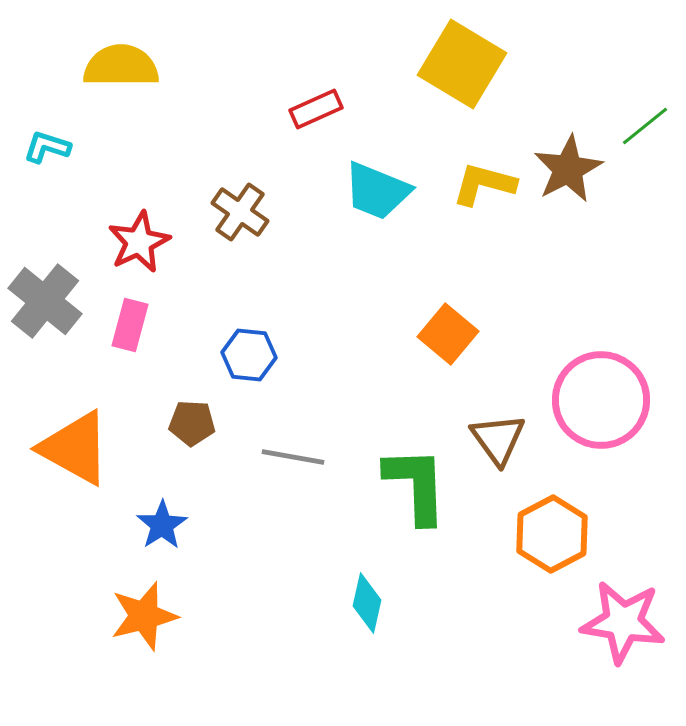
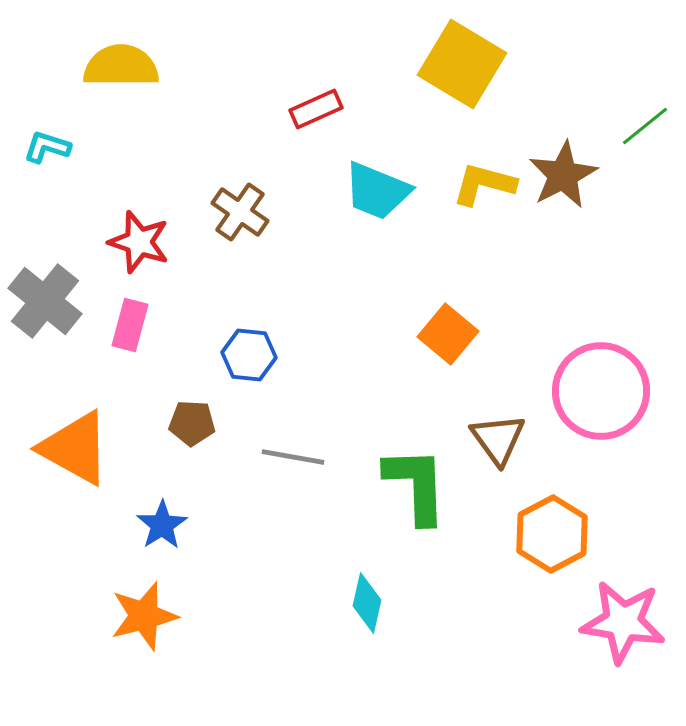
brown star: moved 5 px left, 6 px down
red star: rotated 28 degrees counterclockwise
pink circle: moved 9 px up
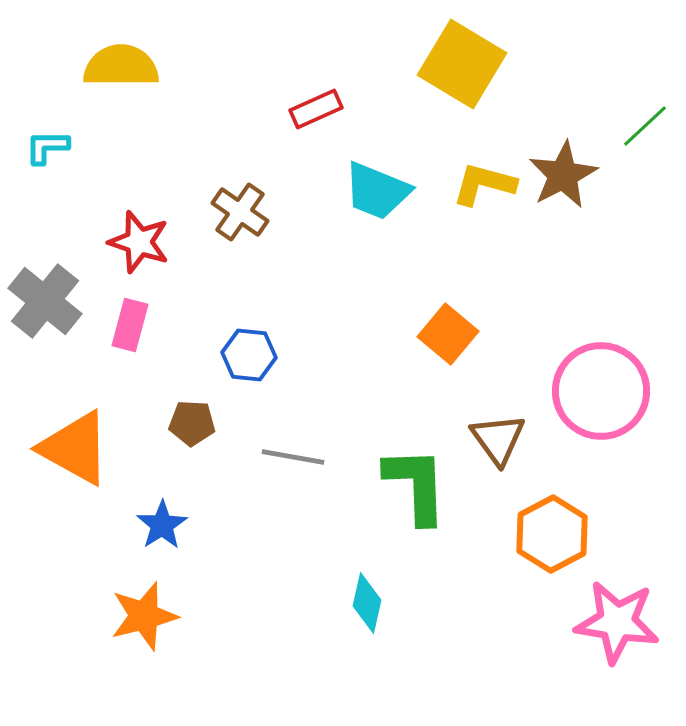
green line: rotated 4 degrees counterclockwise
cyan L-shape: rotated 18 degrees counterclockwise
pink star: moved 6 px left
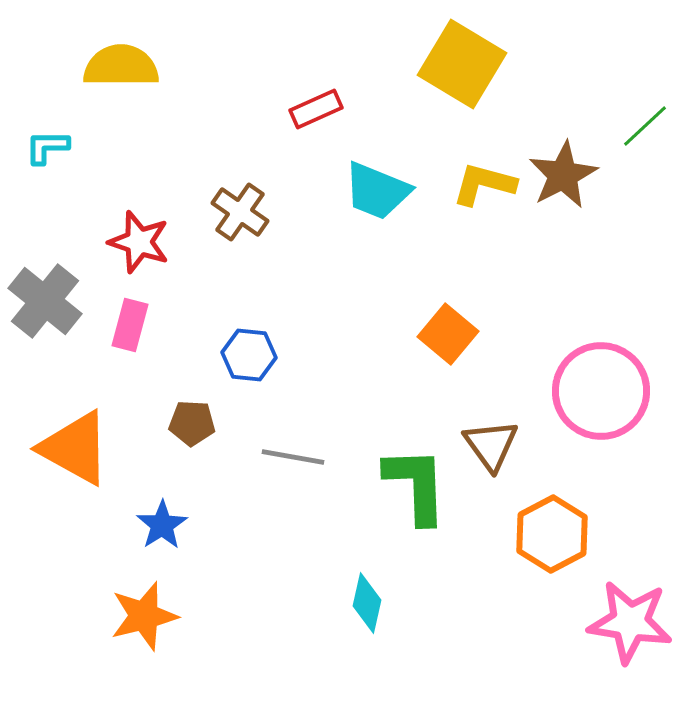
brown triangle: moved 7 px left, 6 px down
pink star: moved 13 px right
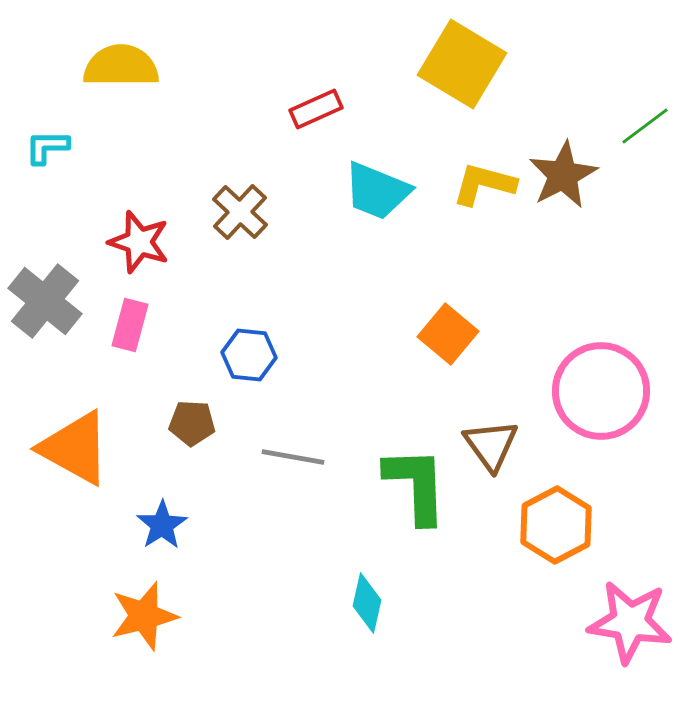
green line: rotated 6 degrees clockwise
brown cross: rotated 8 degrees clockwise
orange hexagon: moved 4 px right, 9 px up
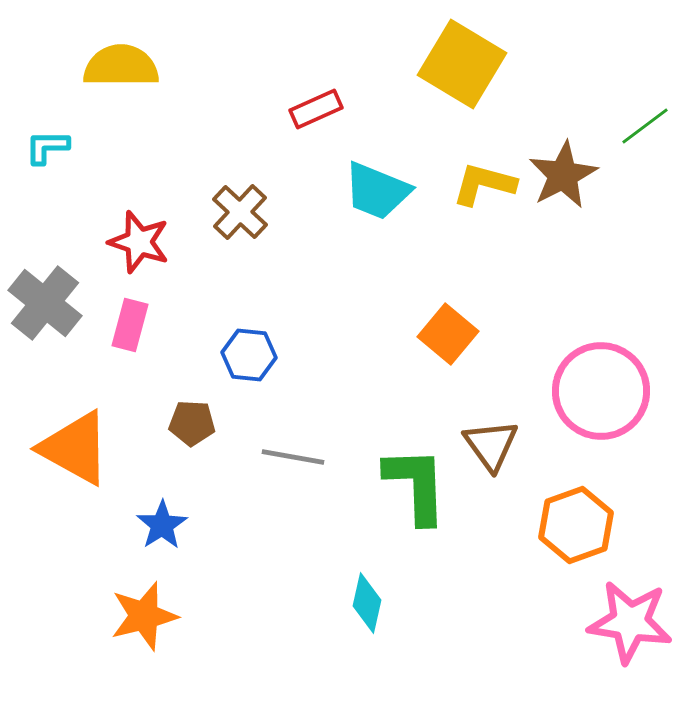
gray cross: moved 2 px down
orange hexagon: moved 20 px right; rotated 8 degrees clockwise
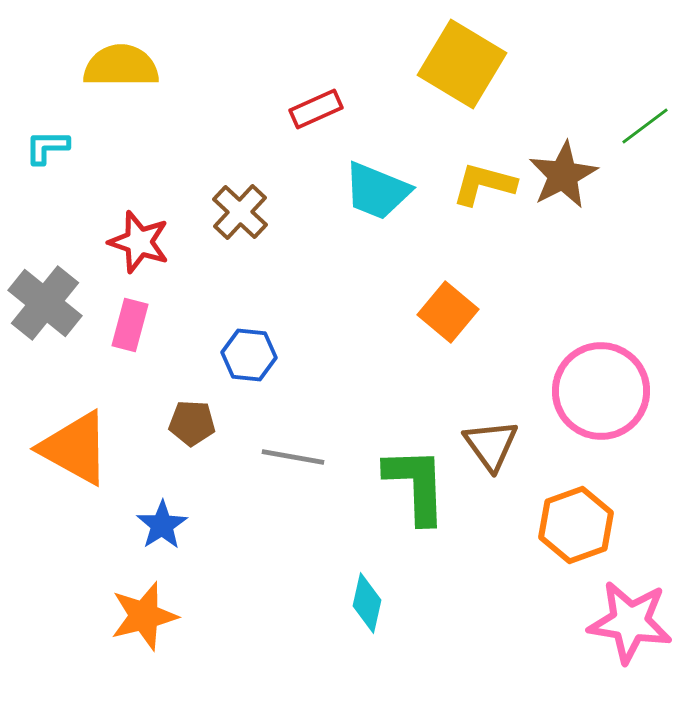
orange square: moved 22 px up
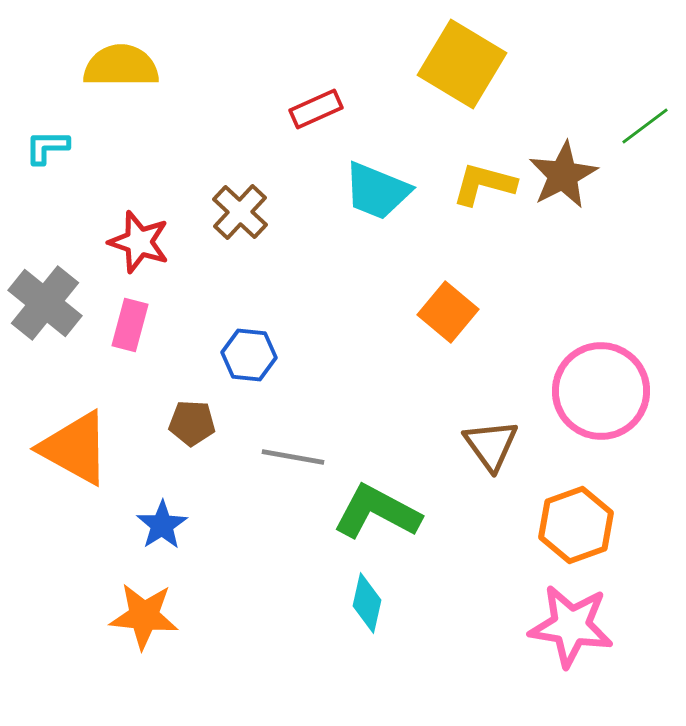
green L-shape: moved 39 px left, 27 px down; rotated 60 degrees counterclockwise
orange star: rotated 20 degrees clockwise
pink star: moved 59 px left, 4 px down
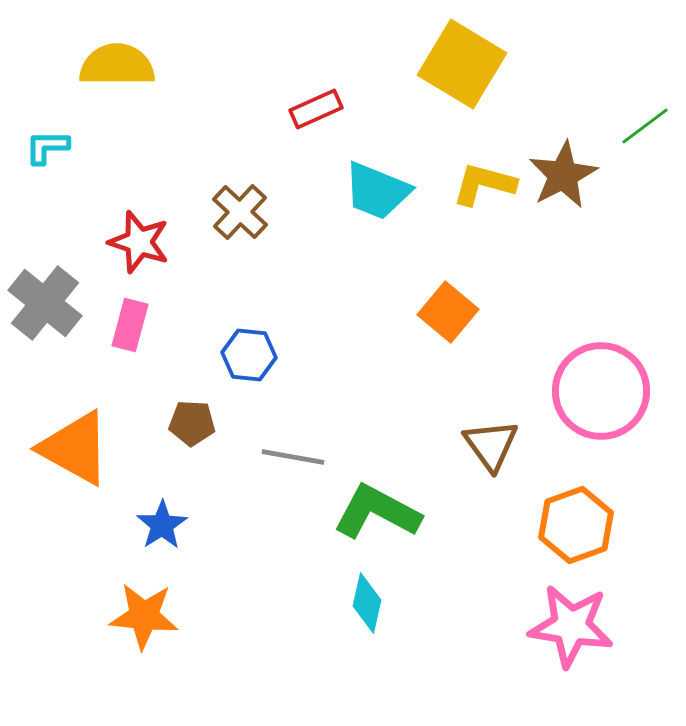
yellow semicircle: moved 4 px left, 1 px up
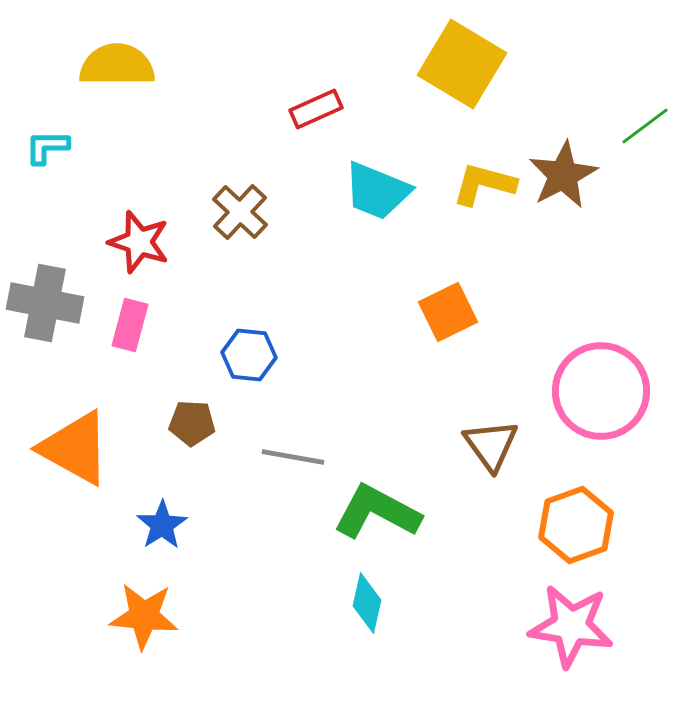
gray cross: rotated 28 degrees counterclockwise
orange square: rotated 24 degrees clockwise
